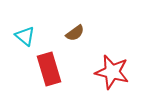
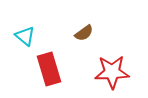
brown semicircle: moved 9 px right
red star: rotated 16 degrees counterclockwise
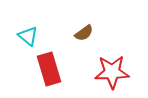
cyan triangle: moved 3 px right
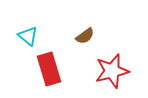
brown semicircle: moved 1 px right, 3 px down
red star: moved 1 px up; rotated 12 degrees counterclockwise
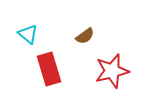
cyan triangle: moved 2 px up
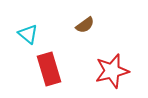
brown semicircle: moved 11 px up
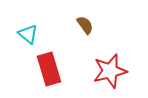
brown semicircle: rotated 90 degrees counterclockwise
red star: moved 2 px left
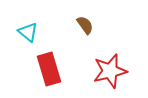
cyan triangle: moved 2 px up
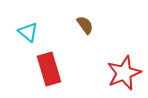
red star: moved 14 px right, 2 px down; rotated 8 degrees counterclockwise
